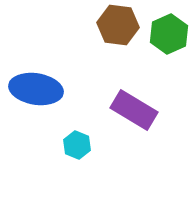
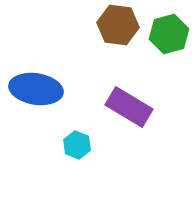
green hexagon: rotated 9 degrees clockwise
purple rectangle: moved 5 px left, 3 px up
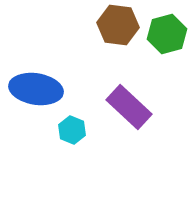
green hexagon: moved 2 px left
purple rectangle: rotated 12 degrees clockwise
cyan hexagon: moved 5 px left, 15 px up
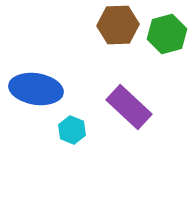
brown hexagon: rotated 9 degrees counterclockwise
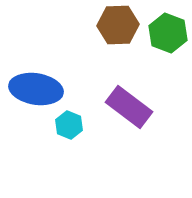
green hexagon: moved 1 px right, 1 px up; rotated 24 degrees counterclockwise
purple rectangle: rotated 6 degrees counterclockwise
cyan hexagon: moved 3 px left, 5 px up
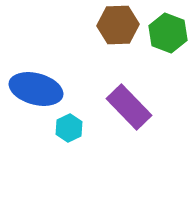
blue ellipse: rotated 6 degrees clockwise
purple rectangle: rotated 9 degrees clockwise
cyan hexagon: moved 3 px down; rotated 12 degrees clockwise
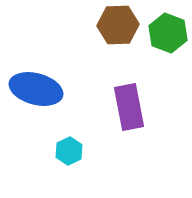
purple rectangle: rotated 33 degrees clockwise
cyan hexagon: moved 23 px down
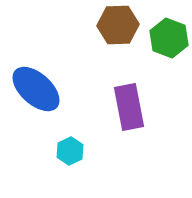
green hexagon: moved 1 px right, 5 px down
blue ellipse: rotated 27 degrees clockwise
cyan hexagon: moved 1 px right
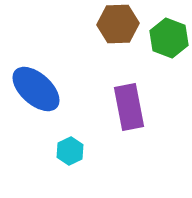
brown hexagon: moved 1 px up
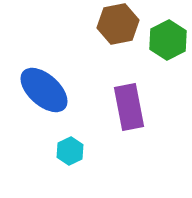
brown hexagon: rotated 9 degrees counterclockwise
green hexagon: moved 1 px left, 2 px down; rotated 12 degrees clockwise
blue ellipse: moved 8 px right, 1 px down
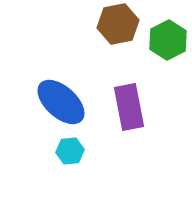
blue ellipse: moved 17 px right, 12 px down
cyan hexagon: rotated 20 degrees clockwise
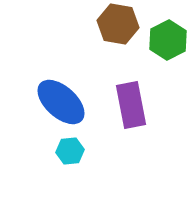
brown hexagon: rotated 21 degrees clockwise
purple rectangle: moved 2 px right, 2 px up
